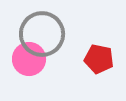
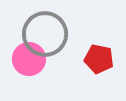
gray circle: moved 3 px right
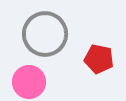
pink circle: moved 23 px down
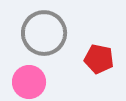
gray circle: moved 1 px left, 1 px up
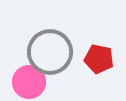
gray circle: moved 6 px right, 19 px down
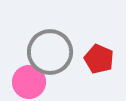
red pentagon: rotated 12 degrees clockwise
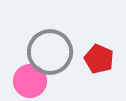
pink circle: moved 1 px right, 1 px up
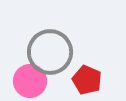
red pentagon: moved 12 px left, 21 px down
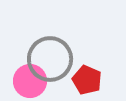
gray circle: moved 7 px down
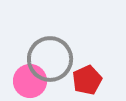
red pentagon: rotated 24 degrees clockwise
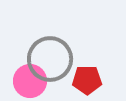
red pentagon: rotated 24 degrees clockwise
